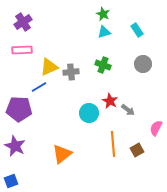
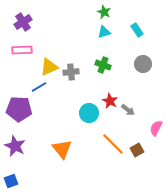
green star: moved 1 px right, 2 px up
orange line: rotated 40 degrees counterclockwise
orange triangle: moved 5 px up; rotated 30 degrees counterclockwise
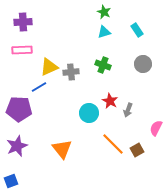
purple cross: rotated 30 degrees clockwise
gray arrow: rotated 72 degrees clockwise
purple star: moved 2 px right; rotated 25 degrees clockwise
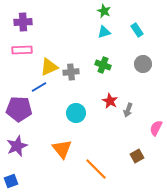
green star: moved 1 px up
cyan circle: moved 13 px left
orange line: moved 17 px left, 25 px down
brown square: moved 6 px down
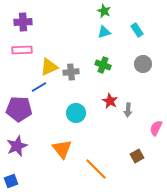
gray arrow: rotated 16 degrees counterclockwise
